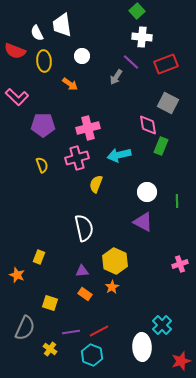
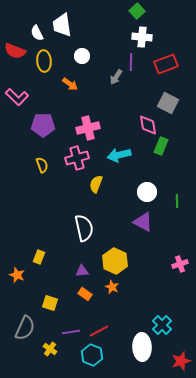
purple line at (131, 62): rotated 48 degrees clockwise
orange star at (112, 287): rotated 16 degrees counterclockwise
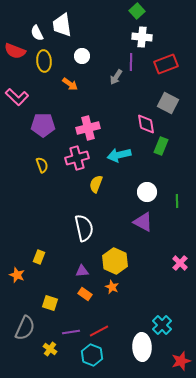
pink diamond at (148, 125): moved 2 px left, 1 px up
pink cross at (180, 264): moved 1 px up; rotated 28 degrees counterclockwise
